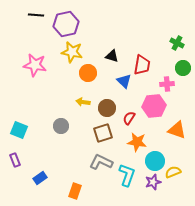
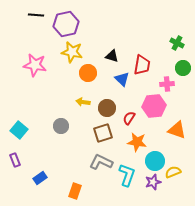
blue triangle: moved 2 px left, 2 px up
cyan square: rotated 18 degrees clockwise
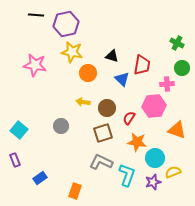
green circle: moved 1 px left
cyan circle: moved 3 px up
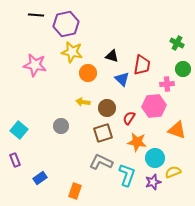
green circle: moved 1 px right, 1 px down
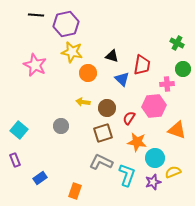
pink star: rotated 15 degrees clockwise
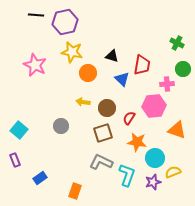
purple hexagon: moved 1 px left, 2 px up
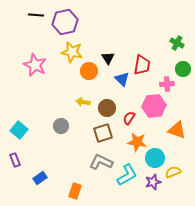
black triangle: moved 4 px left, 2 px down; rotated 40 degrees clockwise
orange circle: moved 1 px right, 2 px up
cyan L-shape: rotated 40 degrees clockwise
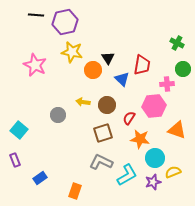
orange circle: moved 4 px right, 1 px up
brown circle: moved 3 px up
gray circle: moved 3 px left, 11 px up
orange star: moved 3 px right, 3 px up
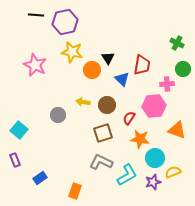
orange circle: moved 1 px left
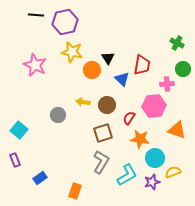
gray L-shape: rotated 95 degrees clockwise
purple star: moved 1 px left
